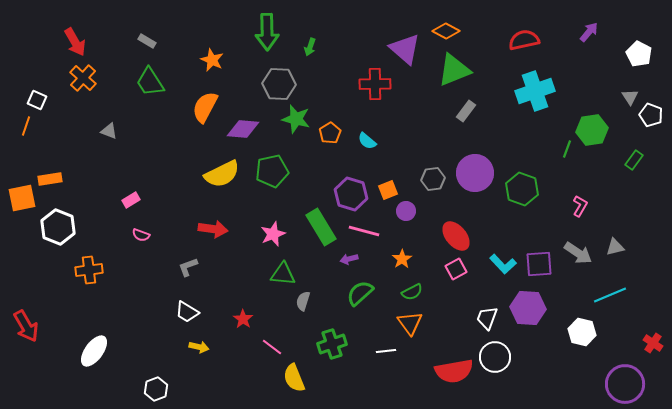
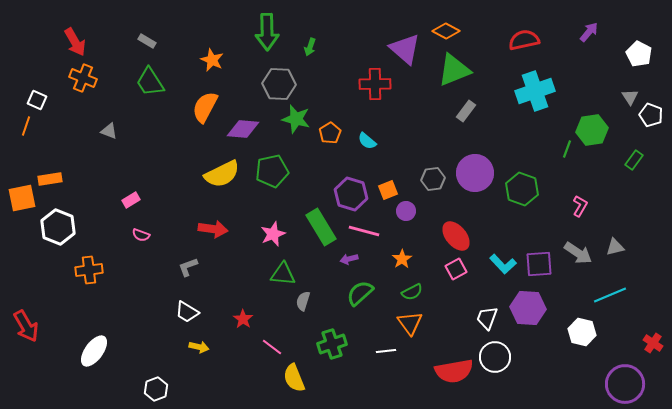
orange cross at (83, 78): rotated 20 degrees counterclockwise
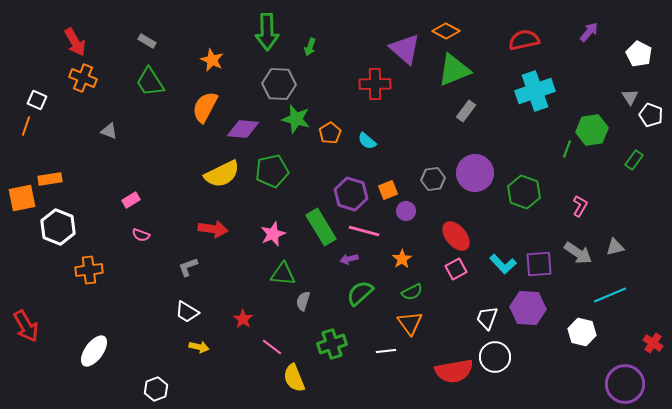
green hexagon at (522, 189): moved 2 px right, 3 px down
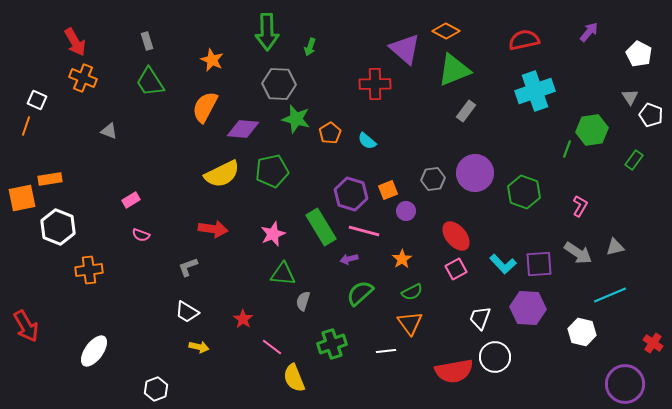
gray rectangle at (147, 41): rotated 42 degrees clockwise
white trapezoid at (487, 318): moved 7 px left
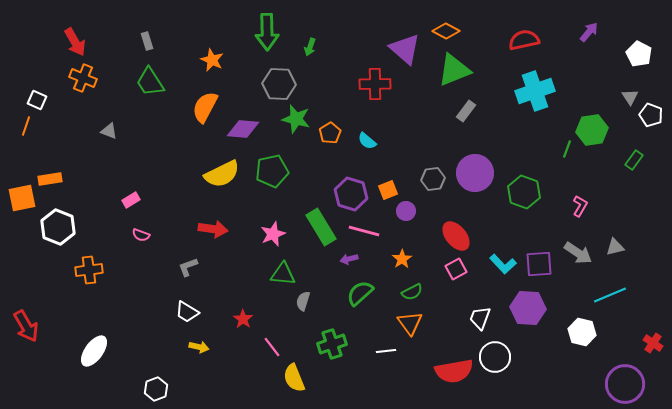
pink line at (272, 347): rotated 15 degrees clockwise
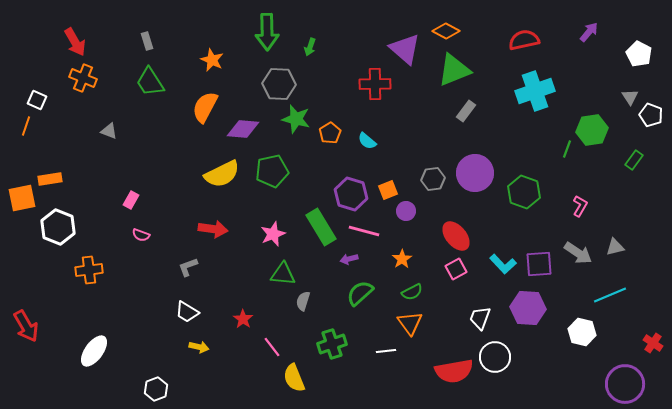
pink rectangle at (131, 200): rotated 30 degrees counterclockwise
